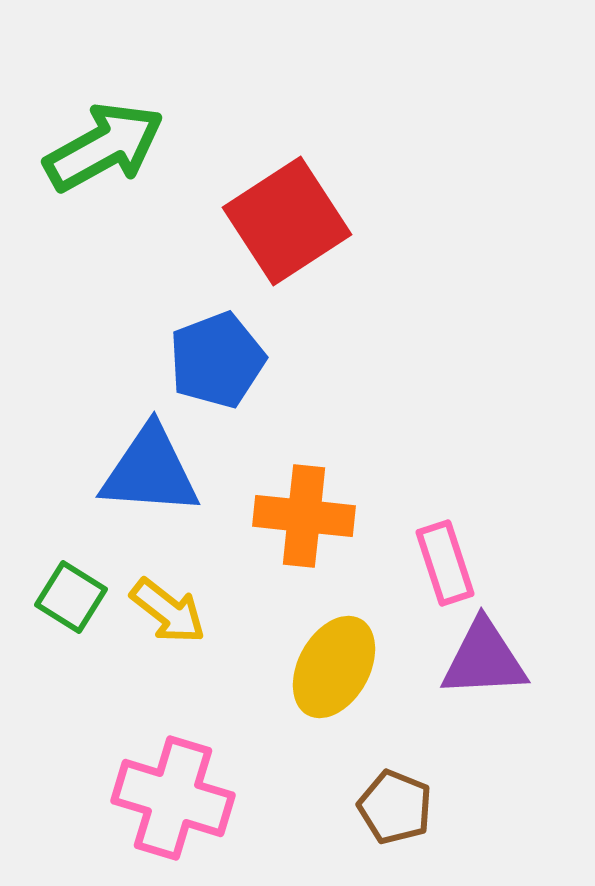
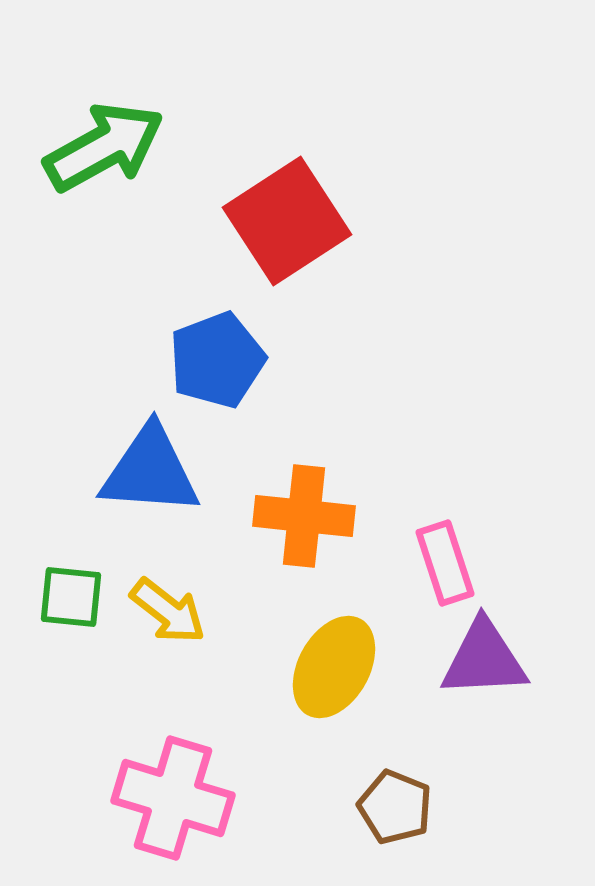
green square: rotated 26 degrees counterclockwise
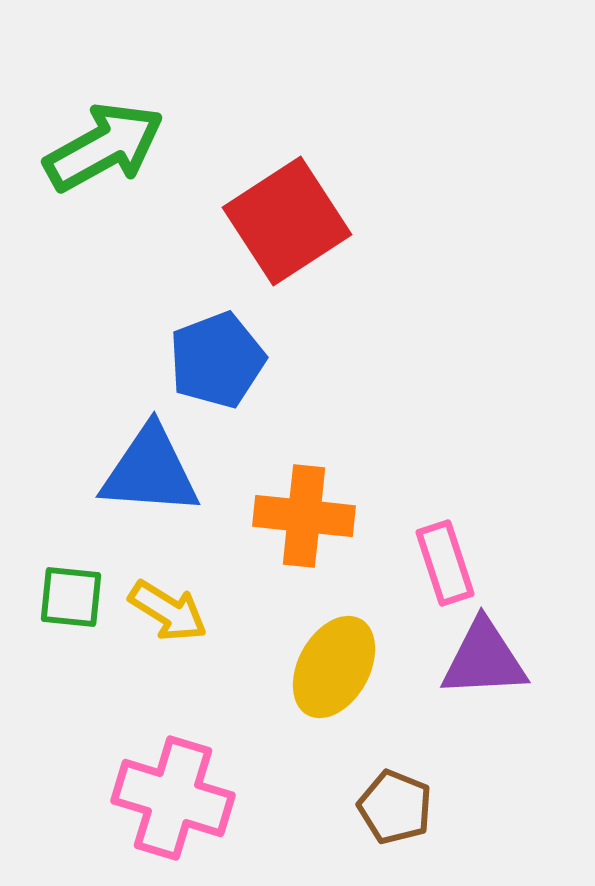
yellow arrow: rotated 6 degrees counterclockwise
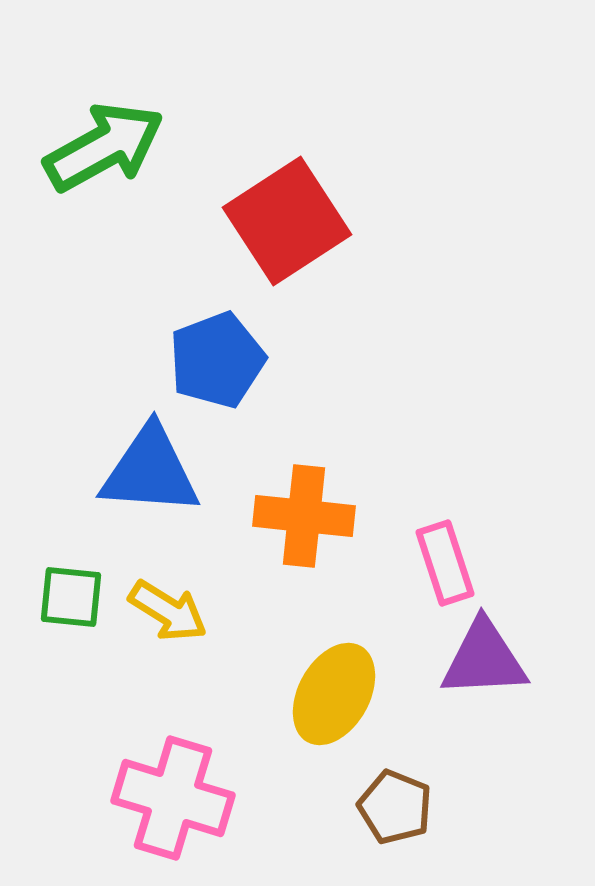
yellow ellipse: moved 27 px down
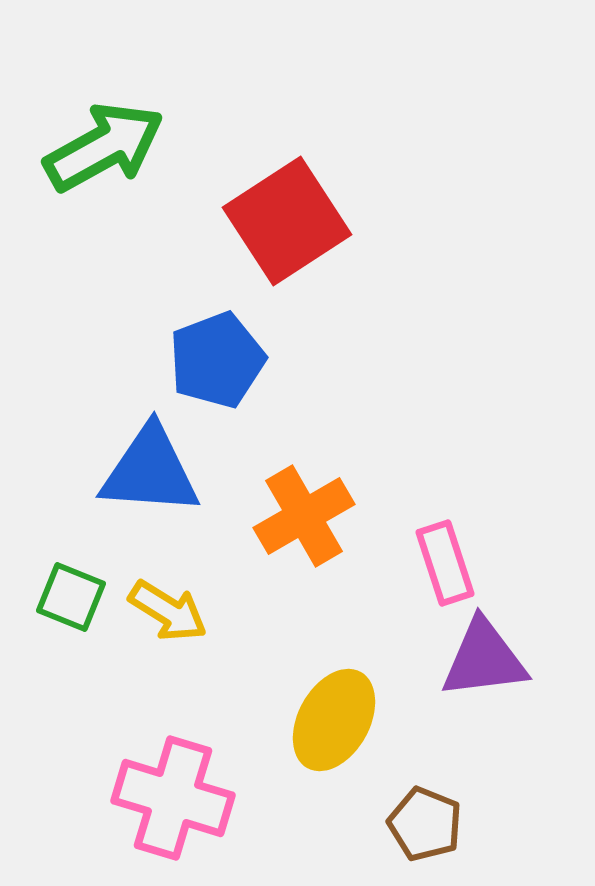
orange cross: rotated 36 degrees counterclockwise
green square: rotated 16 degrees clockwise
purple triangle: rotated 4 degrees counterclockwise
yellow ellipse: moved 26 px down
brown pentagon: moved 30 px right, 17 px down
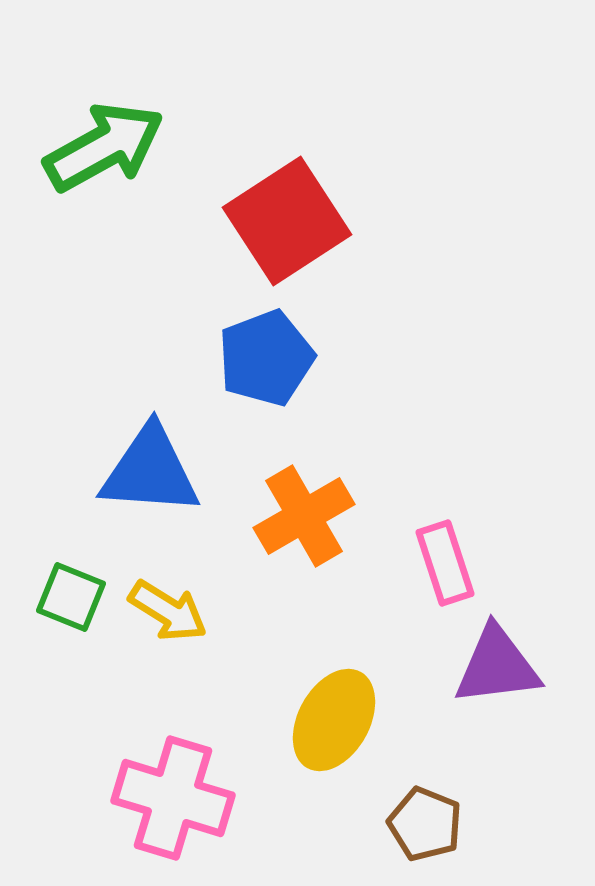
blue pentagon: moved 49 px right, 2 px up
purple triangle: moved 13 px right, 7 px down
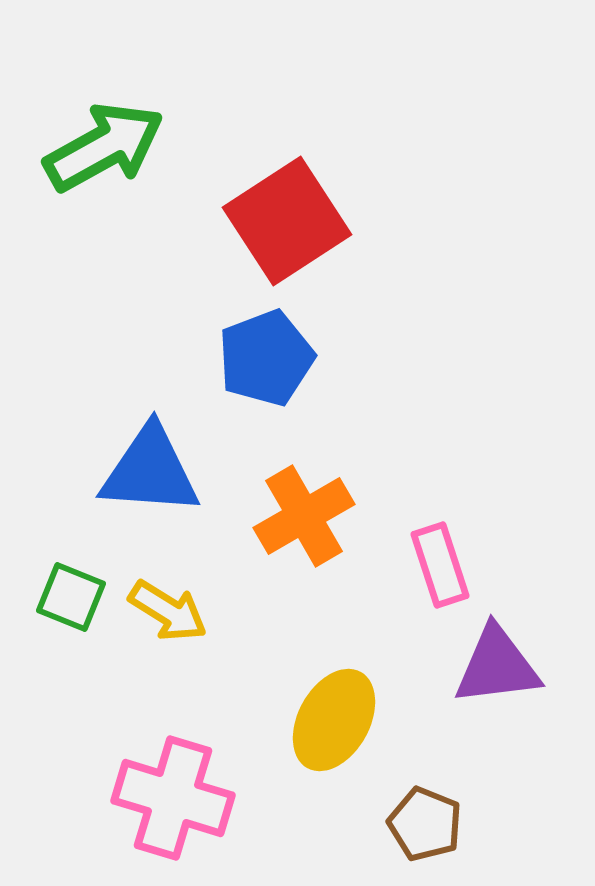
pink rectangle: moved 5 px left, 2 px down
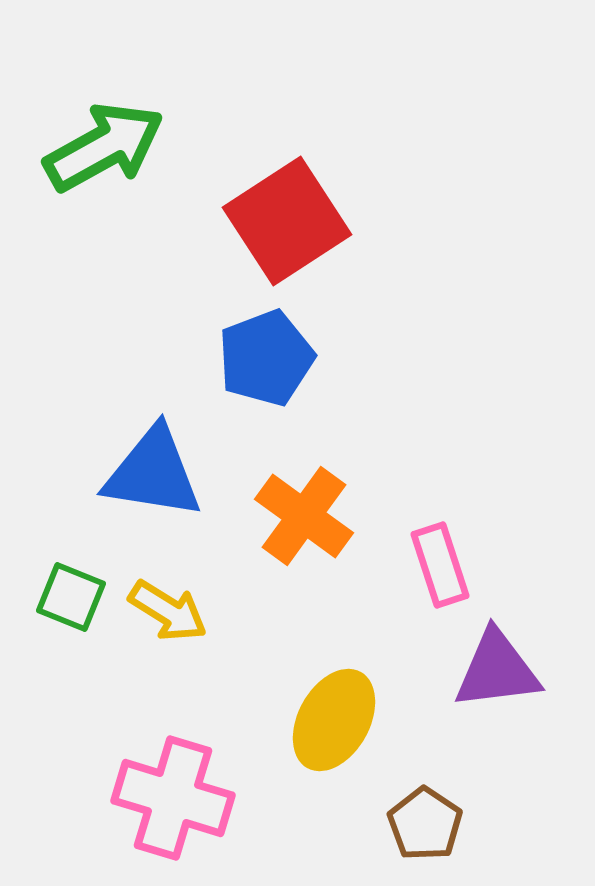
blue triangle: moved 3 px right, 2 px down; rotated 5 degrees clockwise
orange cross: rotated 24 degrees counterclockwise
purple triangle: moved 4 px down
brown pentagon: rotated 12 degrees clockwise
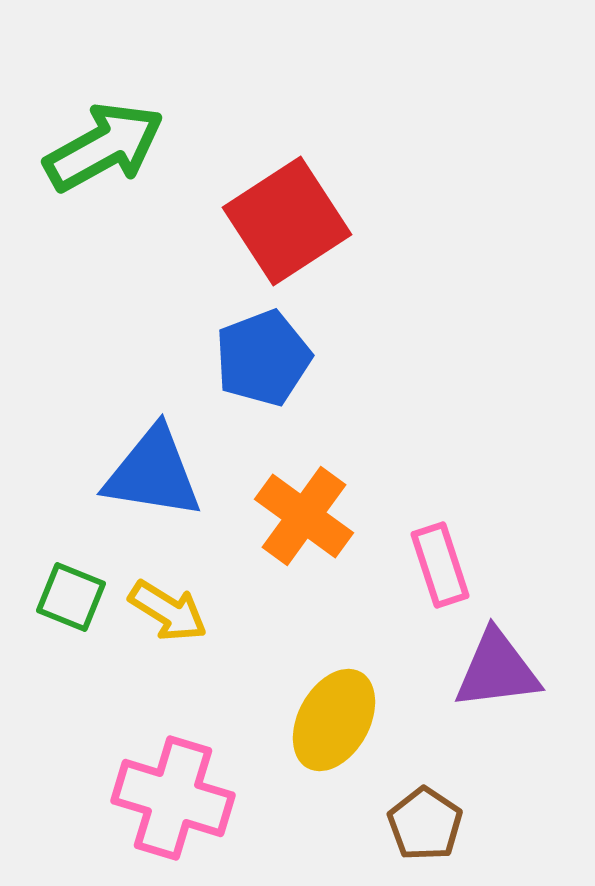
blue pentagon: moved 3 px left
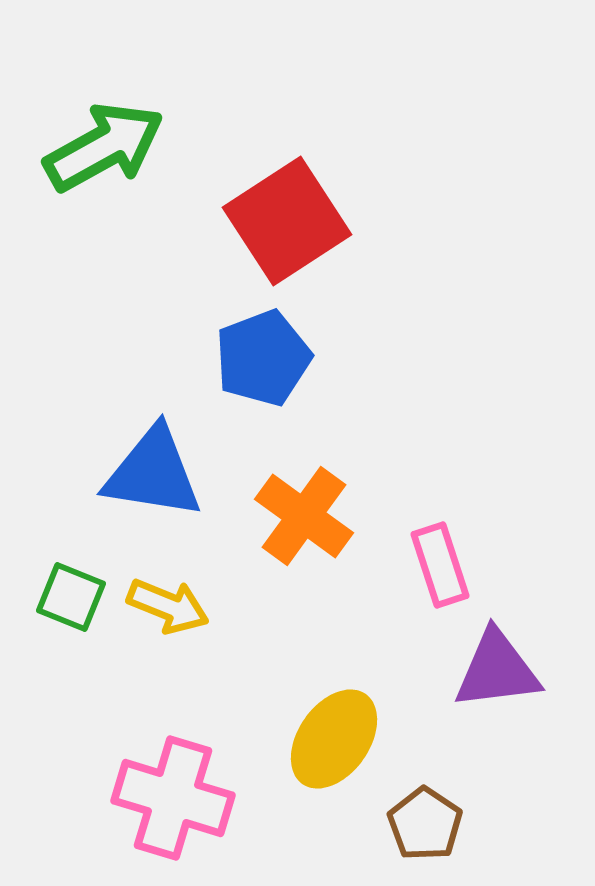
yellow arrow: moved 5 px up; rotated 10 degrees counterclockwise
yellow ellipse: moved 19 px down; rotated 6 degrees clockwise
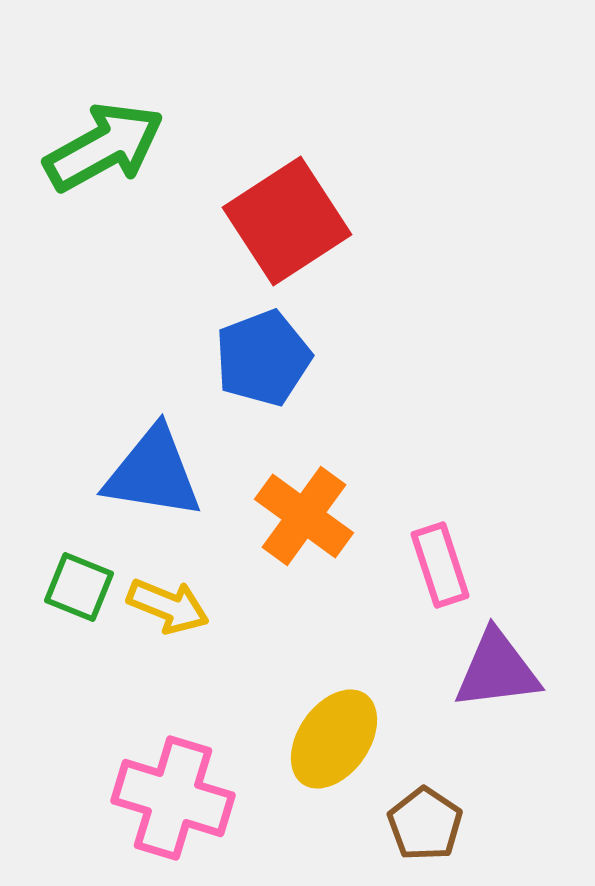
green square: moved 8 px right, 10 px up
